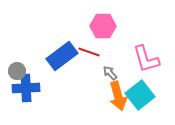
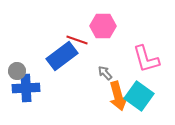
red line: moved 12 px left, 12 px up
gray arrow: moved 5 px left
cyan square: moved 1 px left, 1 px down; rotated 16 degrees counterclockwise
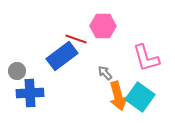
red line: moved 1 px left, 1 px up
pink L-shape: moved 1 px up
blue cross: moved 4 px right, 5 px down
cyan square: moved 1 px right, 1 px down
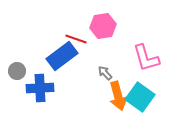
pink hexagon: rotated 10 degrees counterclockwise
blue cross: moved 10 px right, 5 px up
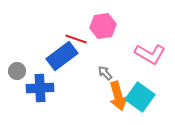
pink L-shape: moved 4 px right, 4 px up; rotated 44 degrees counterclockwise
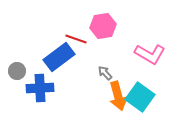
blue rectangle: moved 3 px left, 1 px down
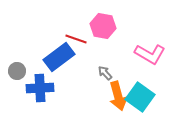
pink hexagon: rotated 20 degrees clockwise
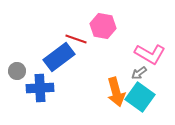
gray arrow: moved 34 px right; rotated 84 degrees counterclockwise
orange arrow: moved 2 px left, 4 px up
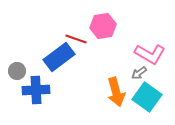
pink hexagon: rotated 20 degrees counterclockwise
blue cross: moved 4 px left, 2 px down
cyan square: moved 7 px right
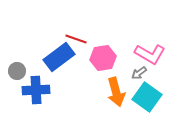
pink hexagon: moved 32 px down
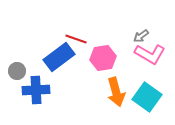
gray arrow: moved 2 px right, 37 px up
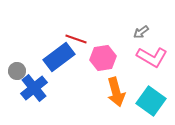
gray arrow: moved 4 px up
pink L-shape: moved 2 px right, 3 px down
blue cross: moved 2 px left, 2 px up; rotated 36 degrees counterclockwise
cyan square: moved 4 px right, 4 px down
